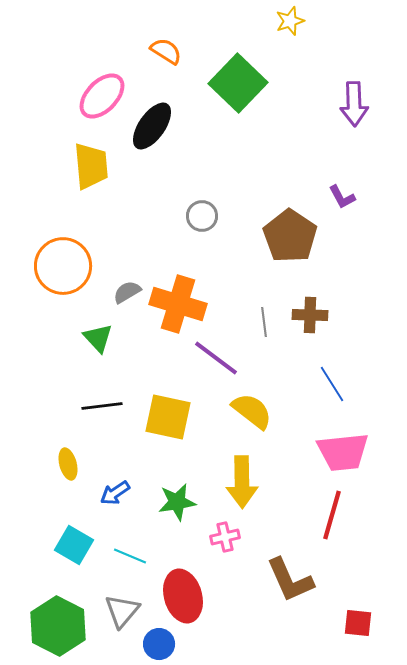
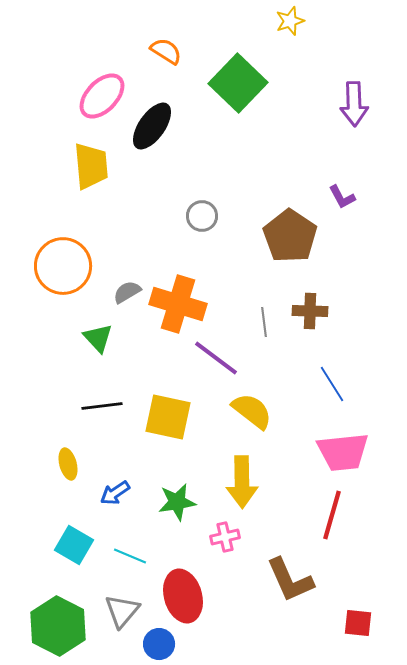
brown cross: moved 4 px up
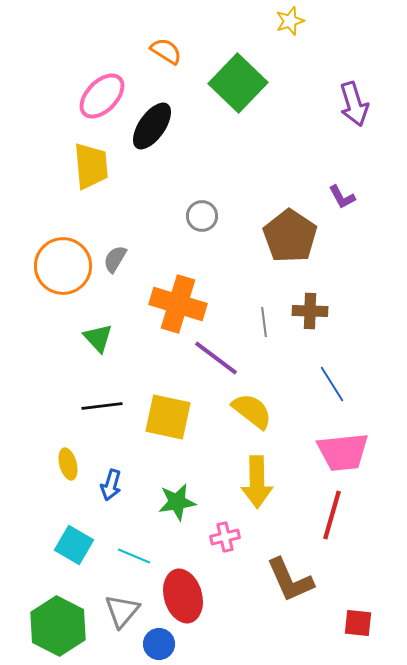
purple arrow: rotated 15 degrees counterclockwise
gray semicircle: moved 12 px left, 33 px up; rotated 28 degrees counterclockwise
yellow arrow: moved 15 px right
blue arrow: moved 4 px left, 8 px up; rotated 40 degrees counterclockwise
cyan line: moved 4 px right
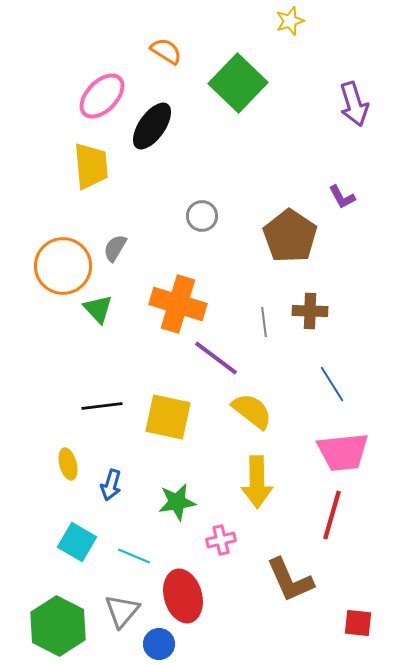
gray semicircle: moved 11 px up
green triangle: moved 29 px up
pink cross: moved 4 px left, 3 px down
cyan square: moved 3 px right, 3 px up
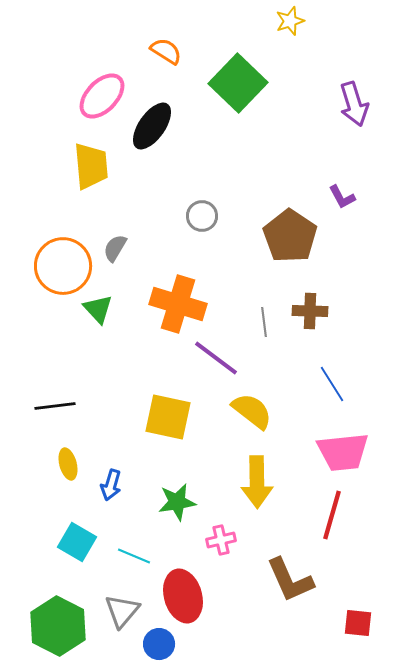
black line: moved 47 px left
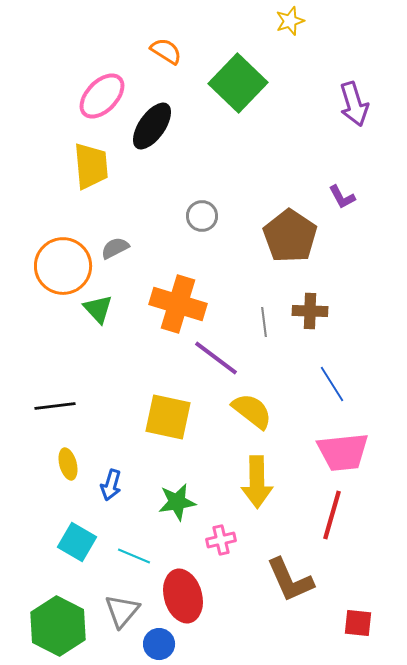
gray semicircle: rotated 32 degrees clockwise
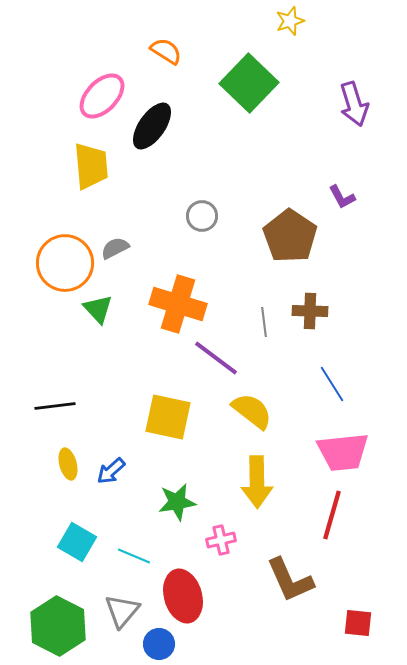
green square: moved 11 px right
orange circle: moved 2 px right, 3 px up
blue arrow: moved 14 px up; rotated 32 degrees clockwise
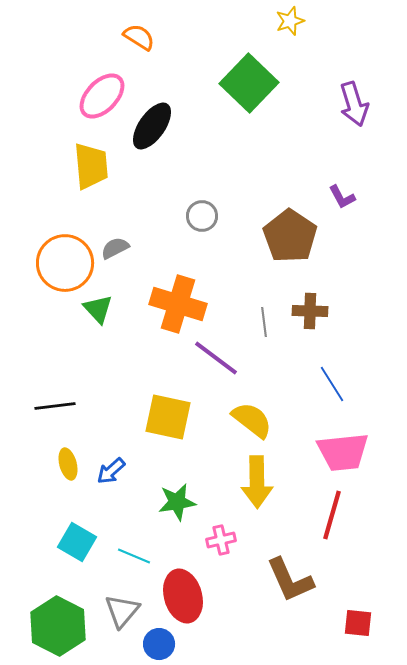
orange semicircle: moved 27 px left, 14 px up
yellow semicircle: moved 9 px down
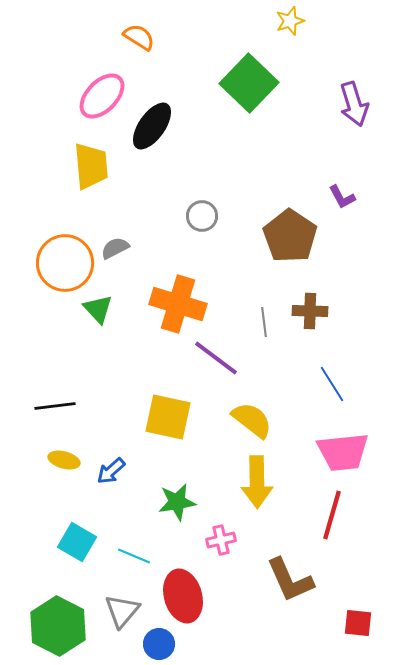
yellow ellipse: moved 4 px left, 4 px up; rotated 60 degrees counterclockwise
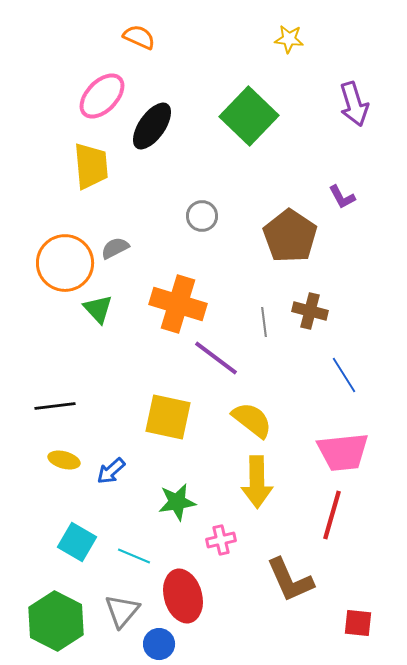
yellow star: moved 1 px left, 18 px down; rotated 24 degrees clockwise
orange semicircle: rotated 8 degrees counterclockwise
green square: moved 33 px down
brown cross: rotated 12 degrees clockwise
blue line: moved 12 px right, 9 px up
green hexagon: moved 2 px left, 5 px up
